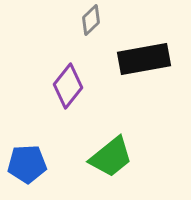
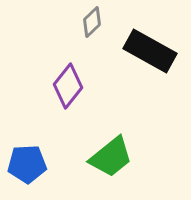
gray diamond: moved 1 px right, 2 px down
black rectangle: moved 6 px right, 8 px up; rotated 39 degrees clockwise
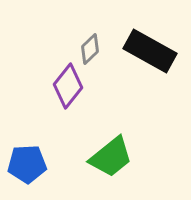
gray diamond: moved 2 px left, 27 px down
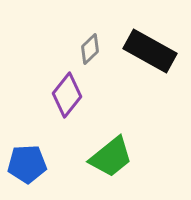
purple diamond: moved 1 px left, 9 px down
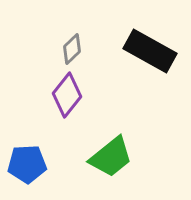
gray diamond: moved 18 px left
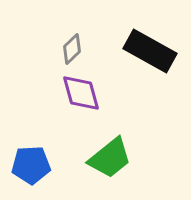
purple diamond: moved 14 px right, 2 px up; rotated 54 degrees counterclockwise
green trapezoid: moved 1 px left, 1 px down
blue pentagon: moved 4 px right, 1 px down
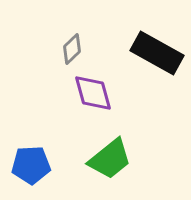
black rectangle: moved 7 px right, 2 px down
purple diamond: moved 12 px right
green trapezoid: moved 1 px down
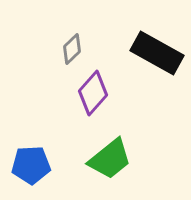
purple diamond: rotated 57 degrees clockwise
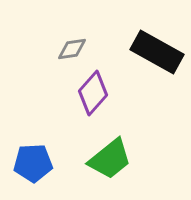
gray diamond: rotated 36 degrees clockwise
black rectangle: moved 1 px up
blue pentagon: moved 2 px right, 2 px up
